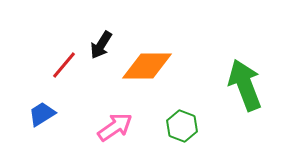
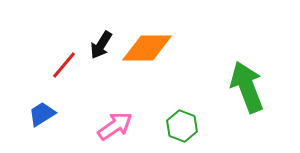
orange diamond: moved 18 px up
green arrow: moved 2 px right, 2 px down
pink arrow: moved 1 px up
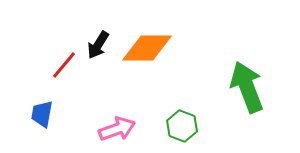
black arrow: moved 3 px left
blue trapezoid: rotated 48 degrees counterclockwise
pink arrow: moved 2 px right, 3 px down; rotated 15 degrees clockwise
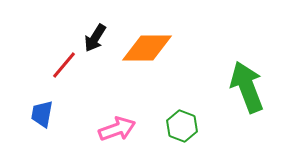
black arrow: moved 3 px left, 7 px up
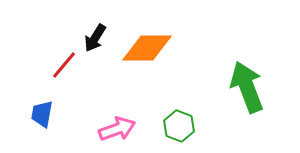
green hexagon: moved 3 px left
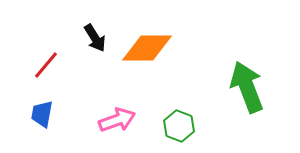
black arrow: rotated 64 degrees counterclockwise
red line: moved 18 px left
pink arrow: moved 9 px up
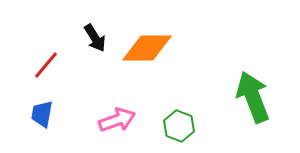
green arrow: moved 6 px right, 10 px down
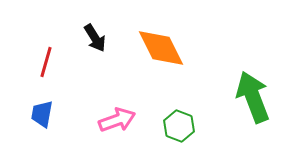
orange diamond: moved 14 px right; rotated 63 degrees clockwise
red line: moved 3 px up; rotated 24 degrees counterclockwise
